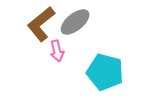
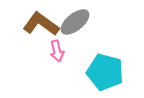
brown L-shape: rotated 75 degrees clockwise
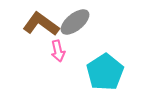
pink arrow: moved 1 px right
cyan pentagon: rotated 24 degrees clockwise
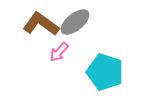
pink arrow: moved 1 px right, 1 px down; rotated 55 degrees clockwise
cyan pentagon: rotated 21 degrees counterclockwise
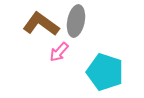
gray ellipse: moved 1 px right, 1 px up; rotated 40 degrees counterclockwise
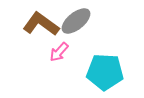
gray ellipse: rotated 40 degrees clockwise
cyan pentagon: rotated 15 degrees counterclockwise
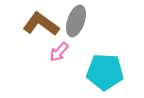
gray ellipse: rotated 32 degrees counterclockwise
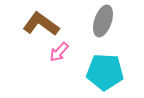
gray ellipse: moved 27 px right
